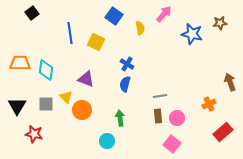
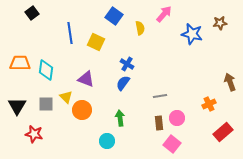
blue semicircle: moved 2 px left, 1 px up; rotated 21 degrees clockwise
brown rectangle: moved 1 px right, 7 px down
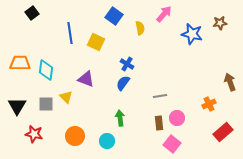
orange circle: moved 7 px left, 26 px down
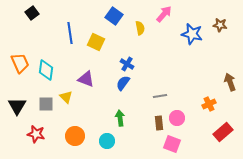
brown star: moved 2 px down; rotated 16 degrees clockwise
orange trapezoid: rotated 65 degrees clockwise
red star: moved 2 px right
pink square: rotated 18 degrees counterclockwise
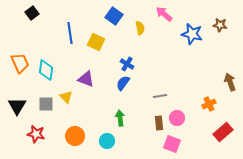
pink arrow: rotated 90 degrees counterclockwise
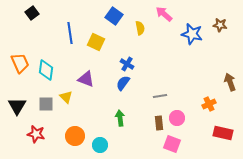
red rectangle: moved 1 px down; rotated 54 degrees clockwise
cyan circle: moved 7 px left, 4 px down
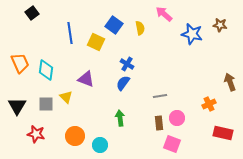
blue square: moved 9 px down
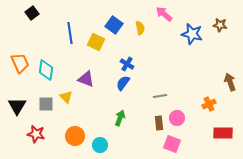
green arrow: rotated 28 degrees clockwise
red rectangle: rotated 12 degrees counterclockwise
